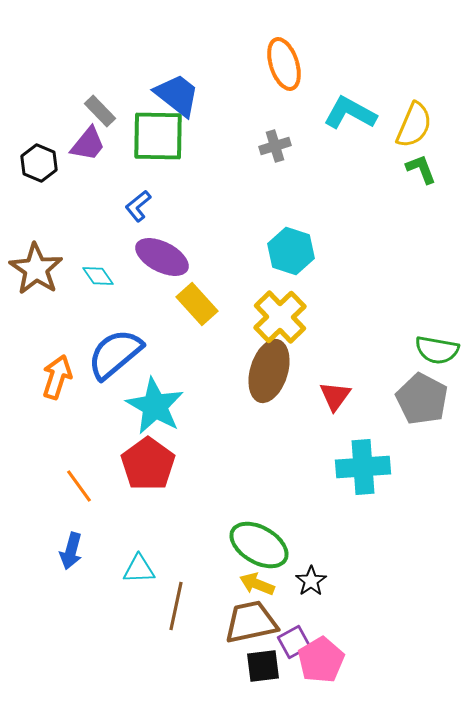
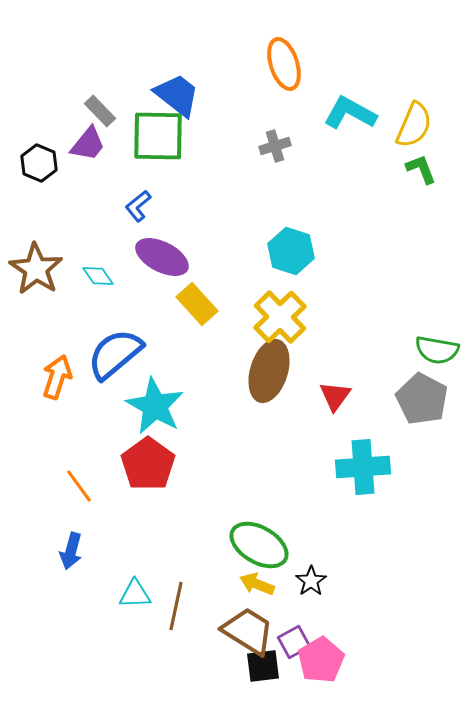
cyan triangle: moved 4 px left, 25 px down
brown trapezoid: moved 3 px left, 9 px down; rotated 44 degrees clockwise
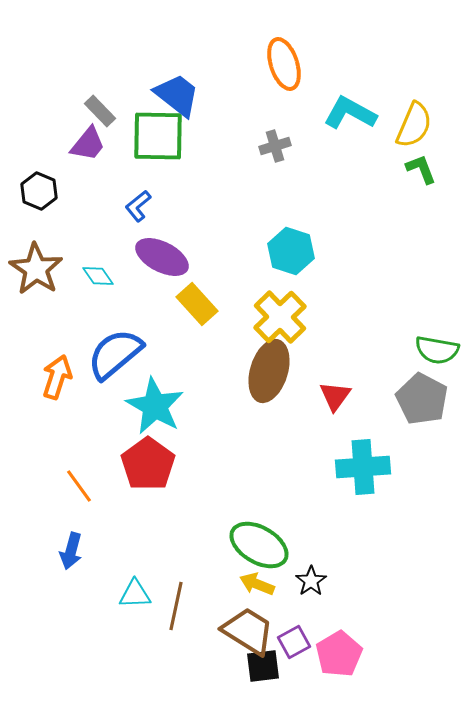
black hexagon: moved 28 px down
pink pentagon: moved 18 px right, 6 px up
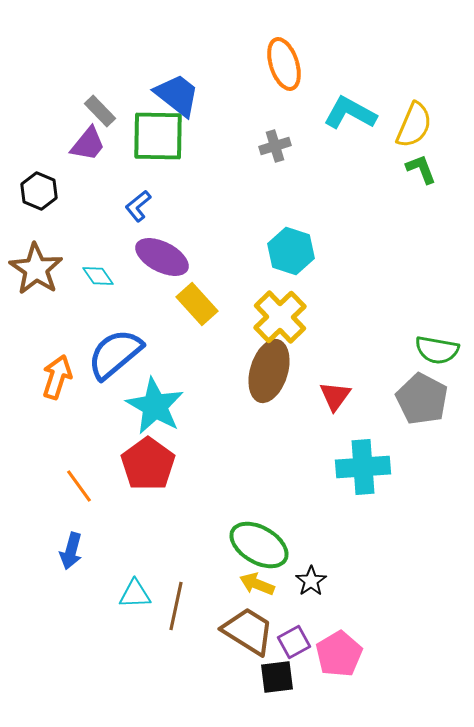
black square: moved 14 px right, 11 px down
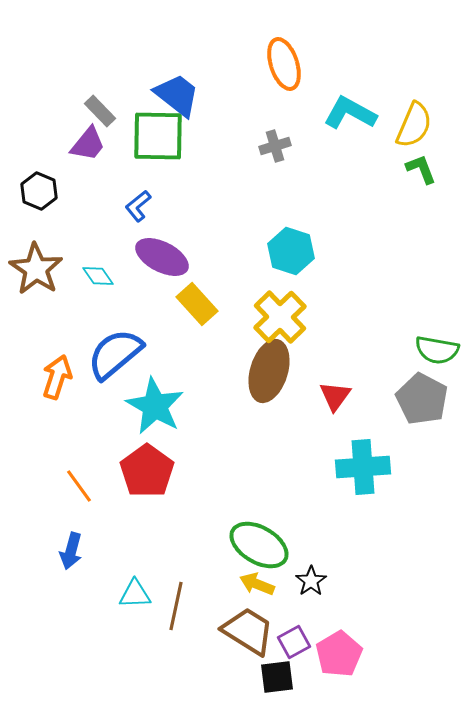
red pentagon: moved 1 px left, 7 px down
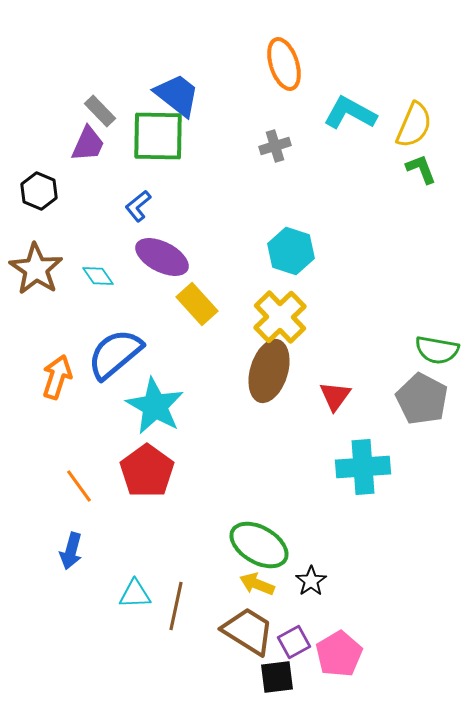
purple trapezoid: rotated 15 degrees counterclockwise
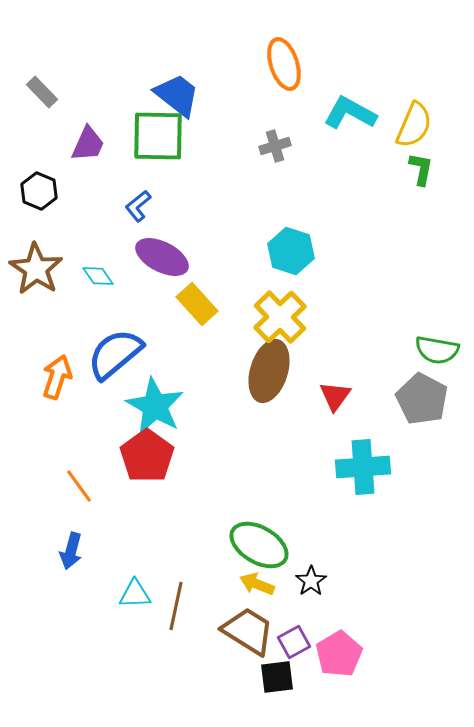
gray rectangle: moved 58 px left, 19 px up
green L-shape: rotated 32 degrees clockwise
red pentagon: moved 15 px up
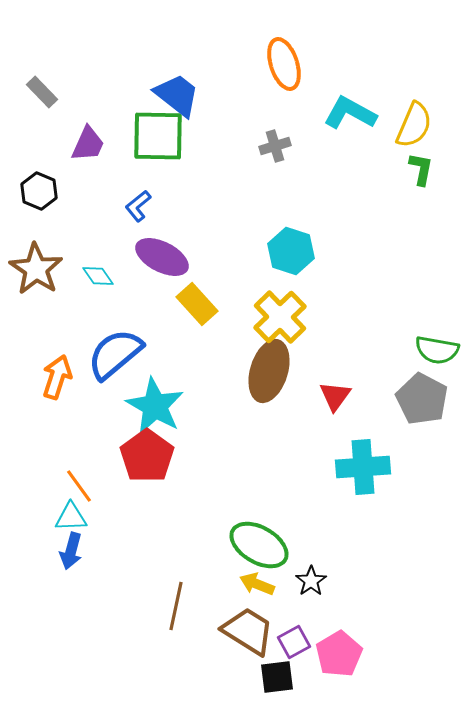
cyan triangle: moved 64 px left, 77 px up
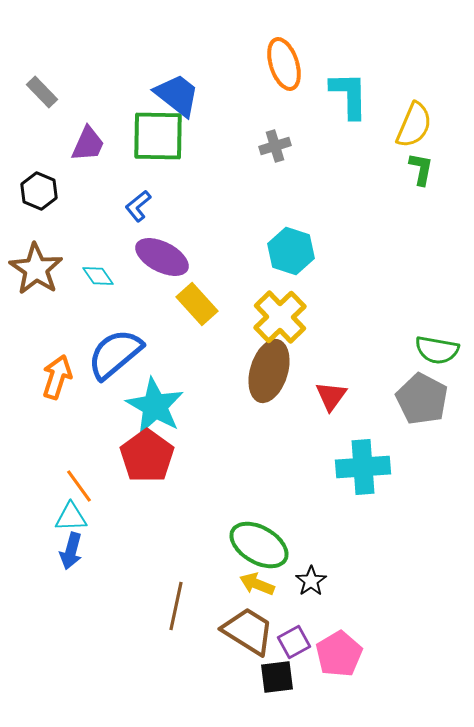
cyan L-shape: moved 1 px left, 18 px up; rotated 60 degrees clockwise
red triangle: moved 4 px left
